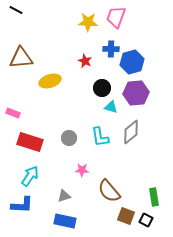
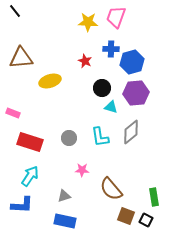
black line: moved 1 px left, 1 px down; rotated 24 degrees clockwise
brown semicircle: moved 2 px right, 2 px up
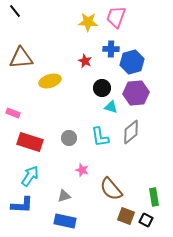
pink star: rotated 16 degrees clockwise
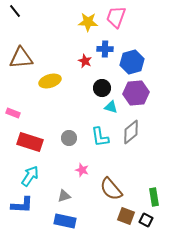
blue cross: moved 6 px left
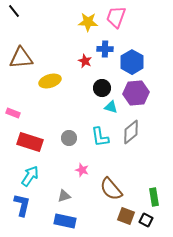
black line: moved 1 px left
blue hexagon: rotated 15 degrees counterclockwise
blue L-shape: rotated 80 degrees counterclockwise
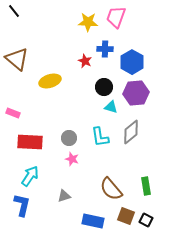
brown triangle: moved 4 px left, 1 px down; rotated 45 degrees clockwise
black circle: moved 2 px right, 1 px up
red rectangle: rotated 15 degrees counterclockwise
pink star: moved 10 px left, 11 px up
green rectangle: moved 8 px left, 11 px up
blue rectangle: moved 28 px right
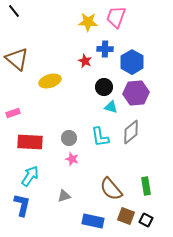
pink rectangle: rotated 40 degrees counterclockwise
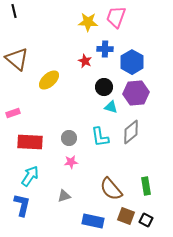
black line: rotated 24 degrees clockwise
yellow ellipse: moved 1 px left, 1 px up; rotated 25 degrees counterclockwise
pink star: moved 1 px left, 3 px down; rotated 24 degrees counterclockwise
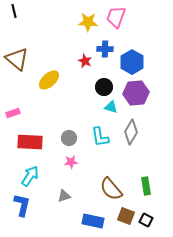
gray diamond: rotated 20 degrees counterclockwise
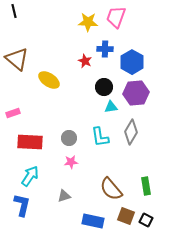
yellow ellipse: rotated 75 degrees clockwise
cyan triangle: rotated 24 degrees counterclockwise
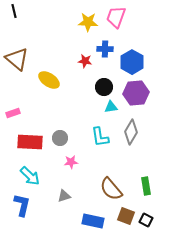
red star: rotated 16 degrees counterclockwise
gray circle: moved 9 px left
cyan arrow: rotated 100 degrees clockwise
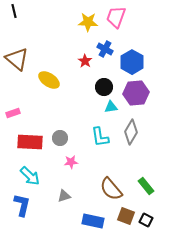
blue cross: rotated 28 degrees clockwise
red star: rotated 24 degrees clockwise
green rectangle: rotated 30 degrees counterclockwise
